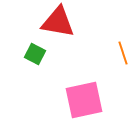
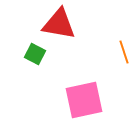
red triangle: moved 1 px right, 2 px down
orange line: moved 1 px right, 1 px up
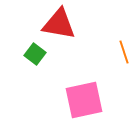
green square: rotated 10 degrees clockwise
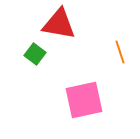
orange line: moved 4 px left
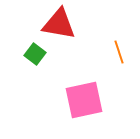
orange line: moved 1 px left
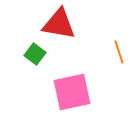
pink square: moved 12 px left, 8 px up
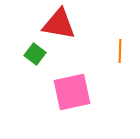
orange line: moved 1 px right, 1 px up; rotated 20 degrees clockwise
